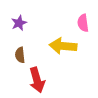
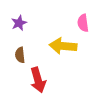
red arrow: moved 1 px right
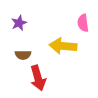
brown semicircle: moved 3 px right; rotated 84 degrees counterclockwise
red arrow: moved 2 px up
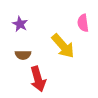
purple star: moved 1 px right, 1 px down; rotated 21 degrees counterclockwise
yellow arrow: rotated 136 degrees counterclockwise
red arrow: moved 1 px down
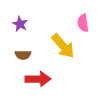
red arrow: rotated 75 degrees counterclockwise
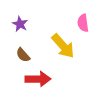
brown semicircle: rotated 49 degrees clockwise
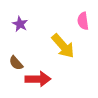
pink semicircle: moved 2 px up
brown semicircle: moved 7 px left, 8 px down
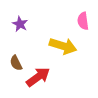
yellow arrow: rotated 32 degrees counterclockwise
brown semicircle: rotated 14 degrees clockwise
red arrow: moved 2 px up; rotated 35 degrees counterclockwise
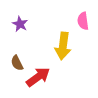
yellow arrow: rotated 80 degrees clockwise
brown semicircle: moved 1 px right
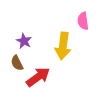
purple star: moved 4 px right, 17 px down
